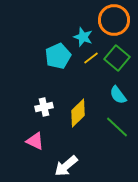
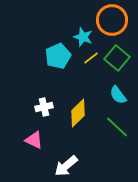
orange circle: moved 2 px left
pink triangle: moved 1 px left, 1 px up
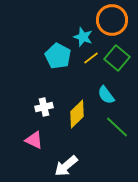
cyan pentagon: rotated 20 degrees counterclockwise
cyan semicircle: moved 12 px left
yellow diamond: moved 1 px left, 1 px down
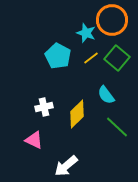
cyan star: moved 3 px right, 4 px up
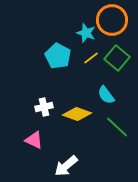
yellow diamond: rotated 64 degrees clockwise
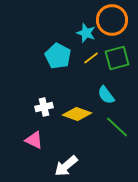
green square: rotated 35 degrees clockwise
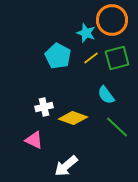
yellow diamond: moved 4 px left, 4 px down
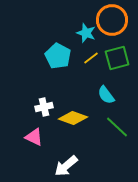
pink triangle: moved 3 px up
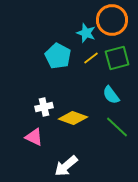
cyan semicircle: moved 5 px right
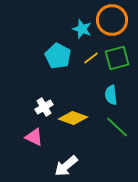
cyan star: moved 4 px left, 4 px up
cyan semicircle: rotated 30 degrees clockwise
white cross: rotated 18 degrees counterclockwise
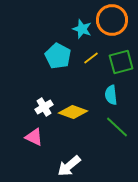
green square: moved 4 px right, 4 px down
yellow diamond: moved 6 px up
white arrow: moved 3 px right
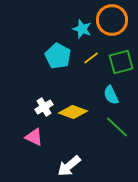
cyan semicircle: rotated 18 degrees counterclockwise
